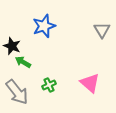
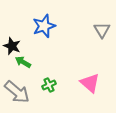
gray arrow: rotated 12 degrees counterclockwise
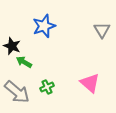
green arrow: moved 1 px right
green cross: moved 2 px left, 2 px down
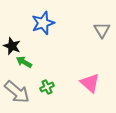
blue star: moved 1 px left, 3 px up
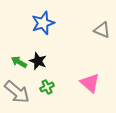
gray triangle: rotated 36 degrees counterclockwise
black star: moved 26 px right, 15 px down
green arrow: moved 5 px left
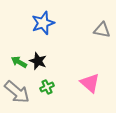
gray triangle: rotated 12 degrees counterclockwise
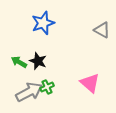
gray triangle: rotated 18 degrees clockwise
gray arrow: moved 12 px right; rotated 68 degrees counterclockwise
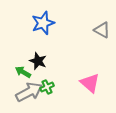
green arrow: moved 4 px right, 10 px down
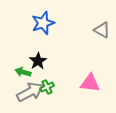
black star: rotated 18 degrees clockwise
green arrow: rotated 14 degrees counterclockwise
pink triangle: rotated 35 degrees counterclockwise
gray arrow: moved 1 px right
